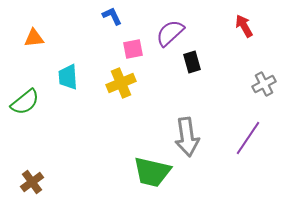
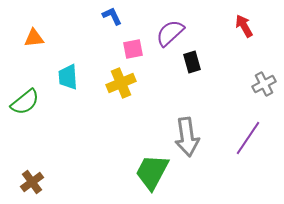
green trapezoid: rotated 105 degrees clockwise
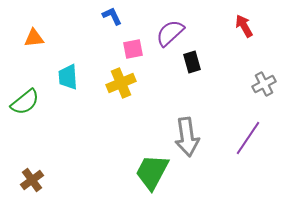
brown cross: moved 2 px up
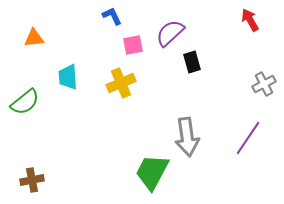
red arrow: moved 6 px right, 6 px up
pink square: moved 4 px up
brown cross: rotated 25 degrees clockwise
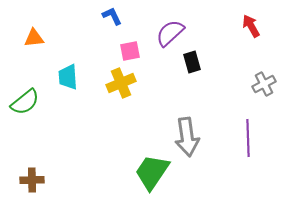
red arrow: moved 1 px right, 6 px down
pink square: moved 3 px left, 6 px down
purple line: rotated 36 degrees counterclockwise
green trapezoid: rotated 6 degrees clockwise
brown cross: rotated 10 degrees clockwise
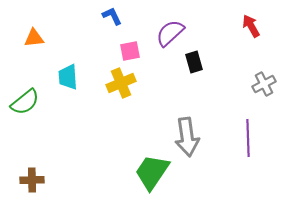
black rectangle: moved 2 px right
